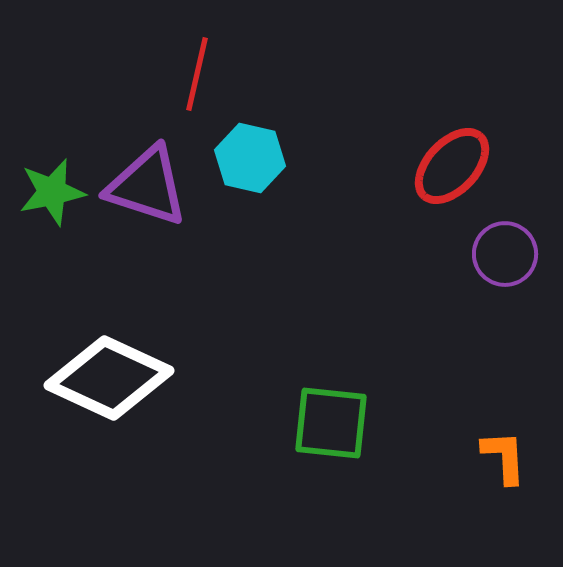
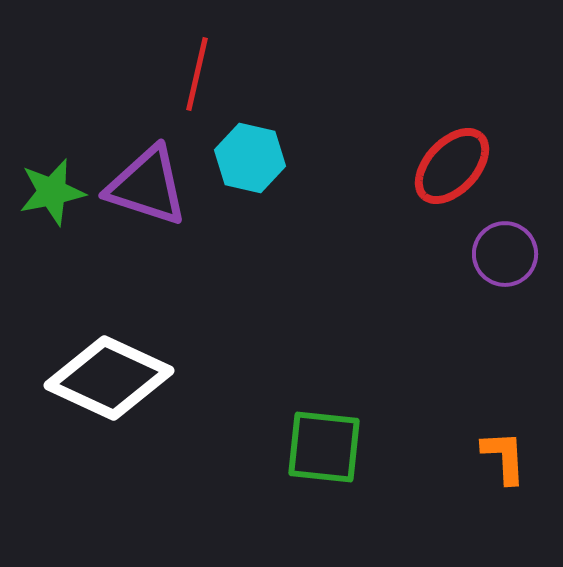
green square: moved 7 px left, 24 px down
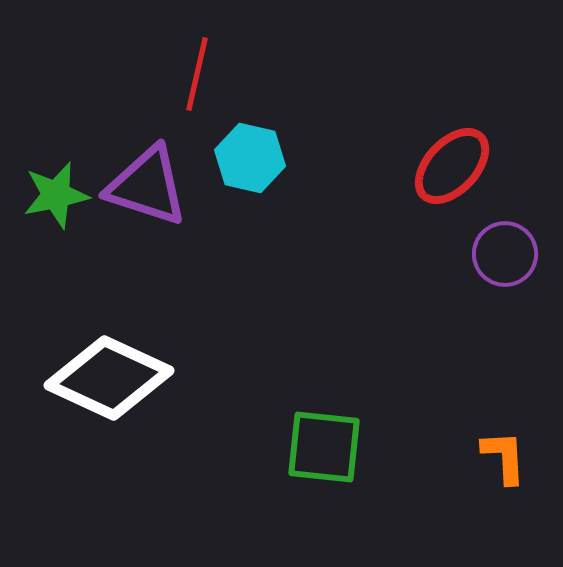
green star: moved 4 px right, 3 px down
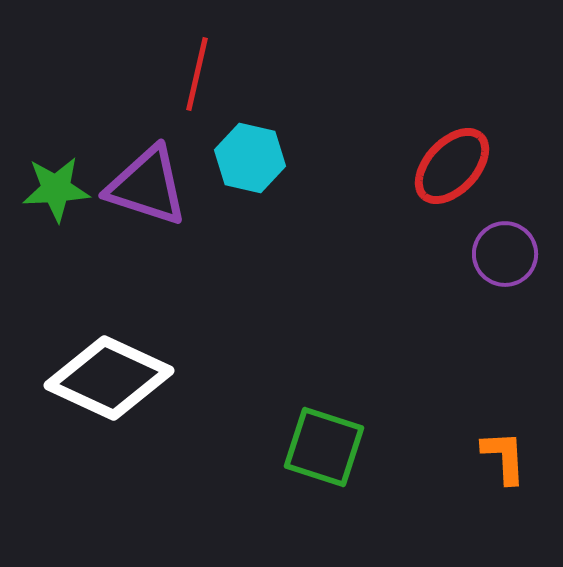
green star: moved 6 px up; rotated 8 degrees clockwise
green square: rotated 12 degrees clockwise
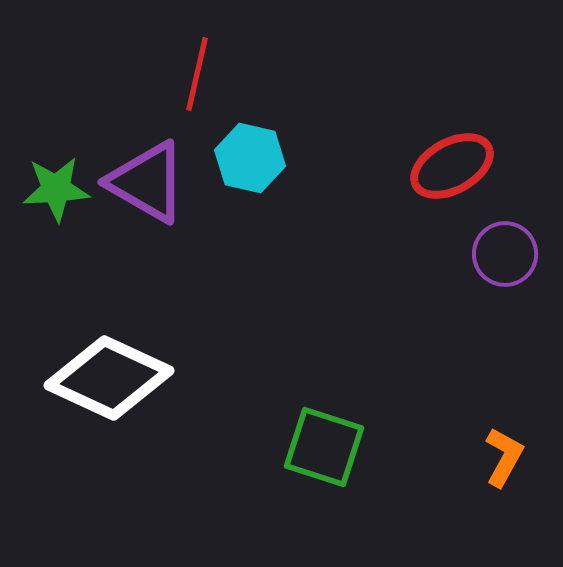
red ellipse: rotated 18 degrees clockwise
purple triangle: moved 4 px up; rotated 12 degrees clockwise
orange L-shape: rotated 32 degrees clockwise
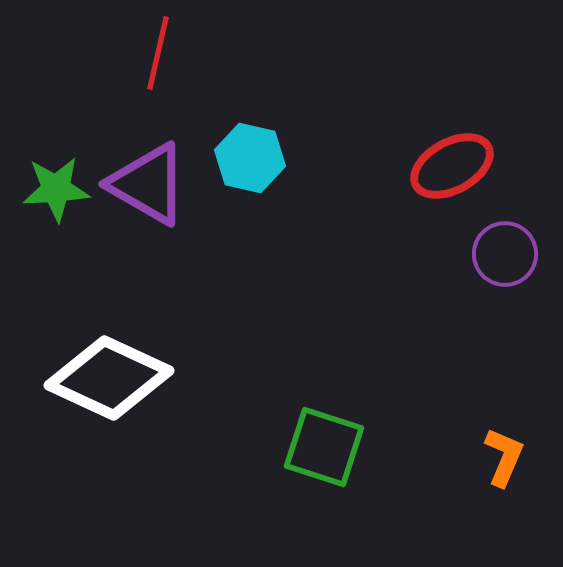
red line: moved 39 px left, 21 px up
purple triangle: moved 1 px right, 2 px down
orange L-shape: rotated 6 degrees counterclockwise
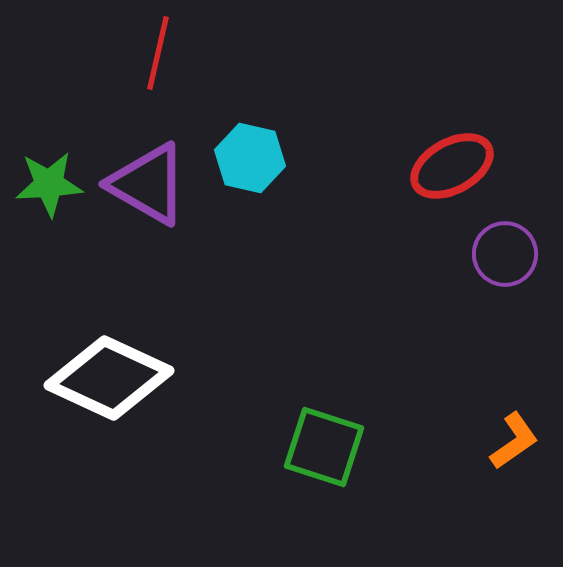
green star: moved 7 px left, 5 px up
orange L-shape: moved 10 px right, 16 px up; rotated 32 degrees clockwise
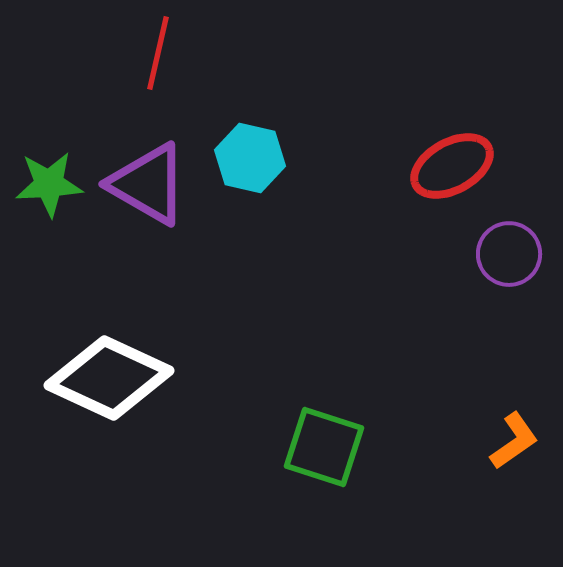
purple circle: moved 4 px right
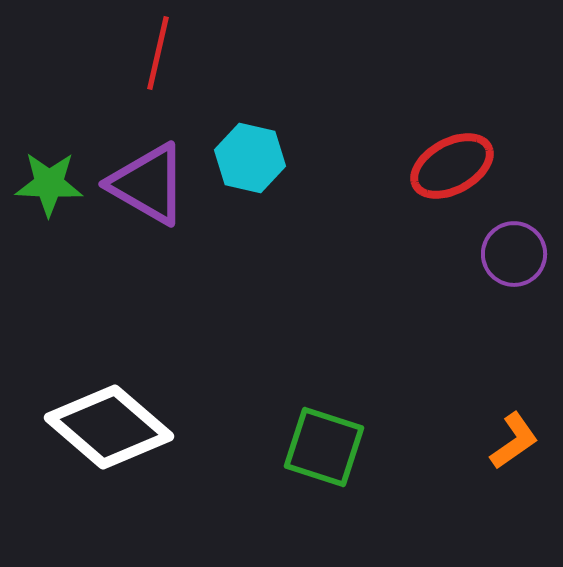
green star: rotated 6 degrees clockwise
purple circle: moved 5 px right
white diamond: moved 49 px down; rotated 16 degrees clockwise
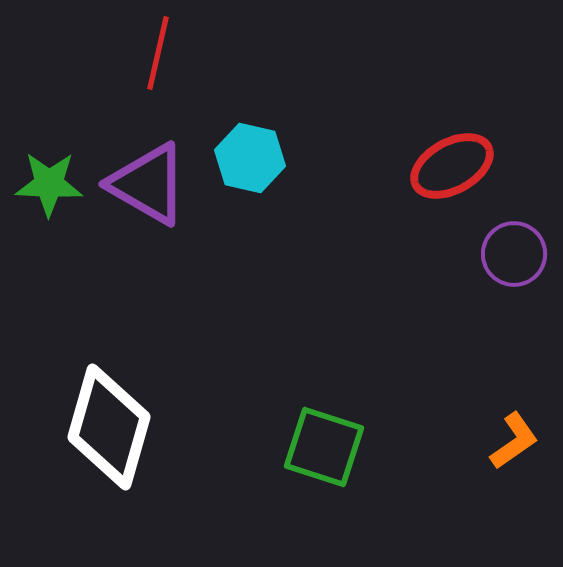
white diamond: rotated 65 degrees clockwise
